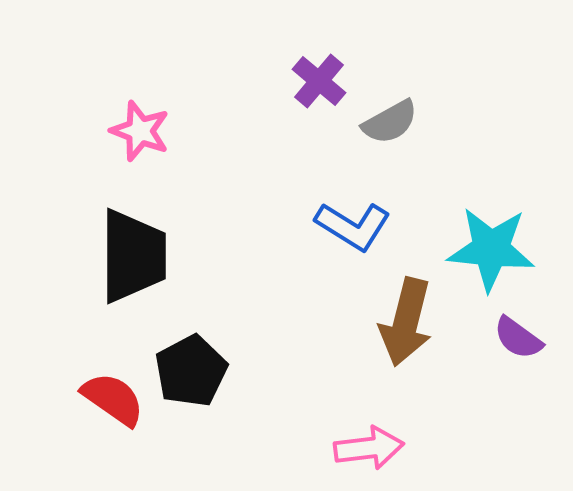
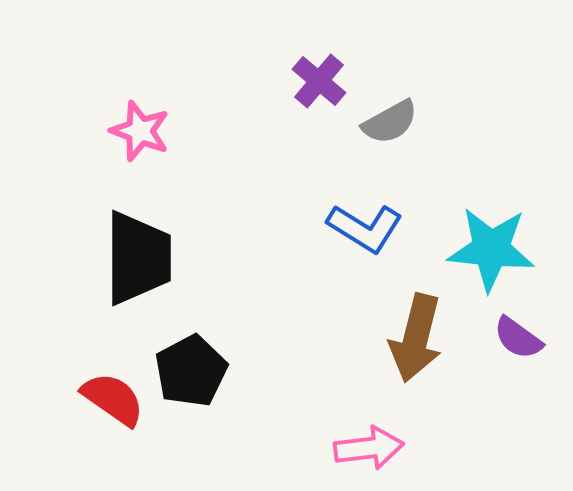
blue L-shape: moved 12 px right, 2 px down
black trapezoid: moved 5 px right, 2 px down
brown arrow: moved 10 px right, 16 px down
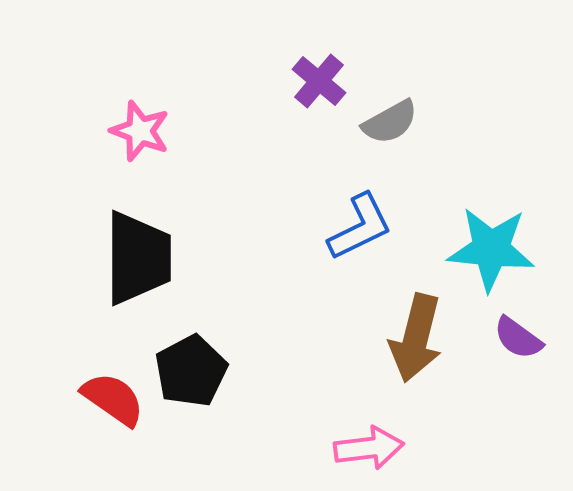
blue L-shape: moved 5 px left, 1 px up; rotated 58 degrees counterclockwise
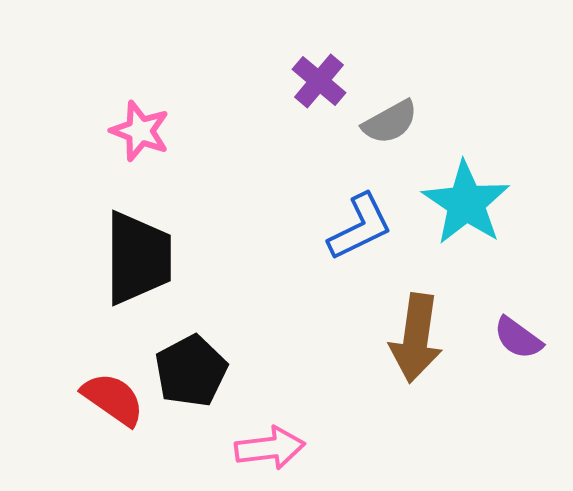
cyan star: moved 25 px left, 46 px up; rotated 28 degrees clockwise
brown arrow: rotated 6 degrees counterclockwise
pink arrow: moved 99 px left
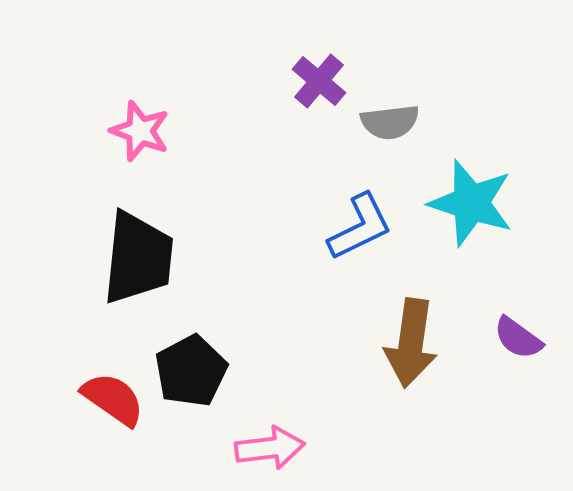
gray semicircle: rotated 22 degrees clockwise
cyan star: moved 5 px right; rotated 16 degrees counterclockwise
black trapezoid: rotated 6 degrees clockwise
brown arrow: moved 5 px left, 5 px down
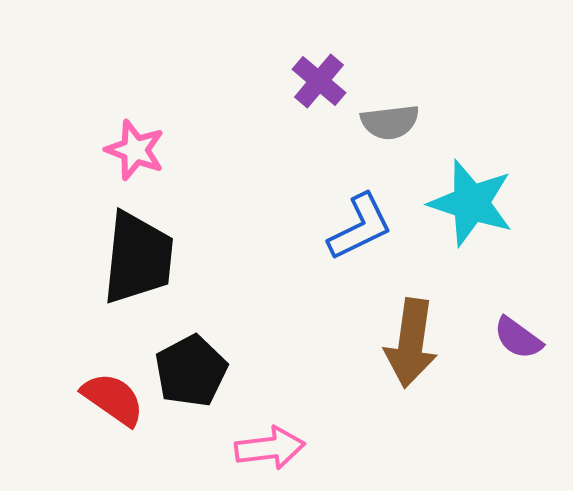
pink star: moved 5 px left, 19 px down
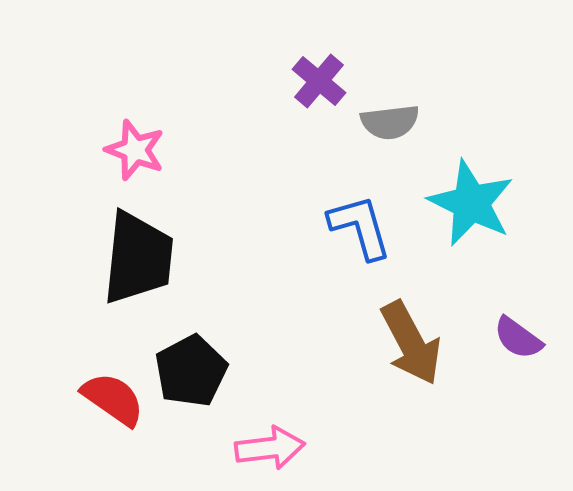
cyan star: rotated 8 degrees clockwise
blue L-shape: rotated 80 degrees counterclockwise
brown arrow: rotated 36 degrees counterclockwise
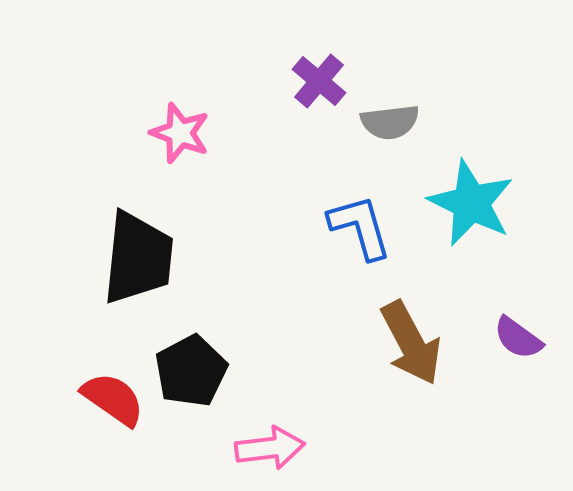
pink star: moved 45 px right, 17 px up
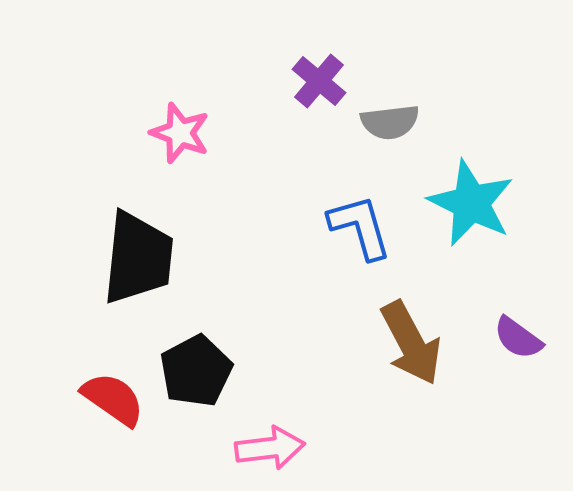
black pentagon: moved 5 px right
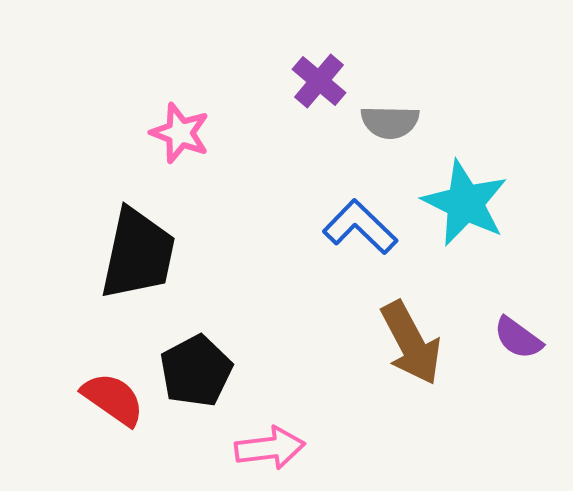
gray semicircle: rotated 8 degrees clockwise
cyan star: moved 6 px left
blue L-shape: rotated 30 degrees counterclockwise
black trapezoid: moved 4 px up; rotated 6 degrees clockwise
